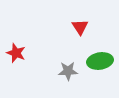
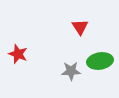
red star: moved 2 px right, 1 px down
gray star: moved 3 px right
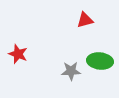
red triangle: moved 5 px right, 7 px up; rotated 48 degrees clockwise
green ellipse: rotated 15 degrees clockwise
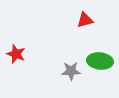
red star: moved 2 px left
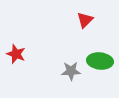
red triangle: rotated 30 degrees counterclockwise
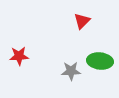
red triangle: moved 3 px left, 1 px down
red star: moved 3 px right, 2 px down; rotated 24 degrees counterclockwise
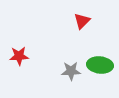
green ellipse: moved 4 px down
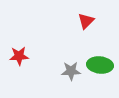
red triangle: moved 4 px right
